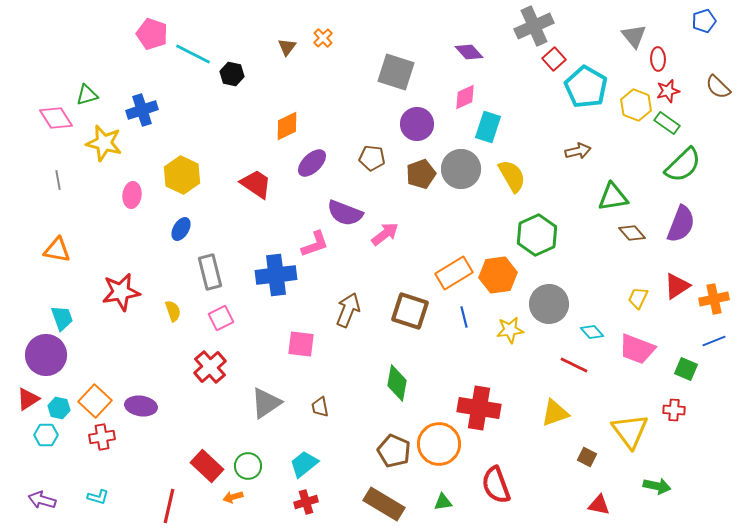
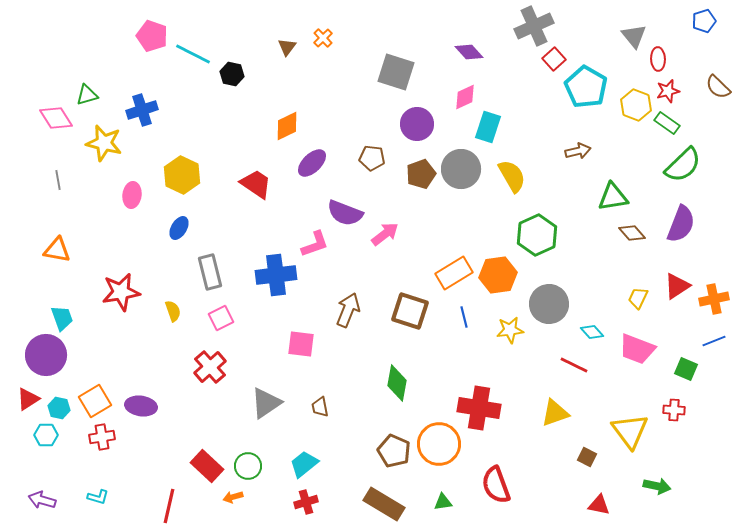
pink pentagon at (152, 34): moved 2 px down
blue ellipse at (181, 229): moved 2 px left, 1 px up
orange square at (95, 401): rotated 16 degrees clockwise
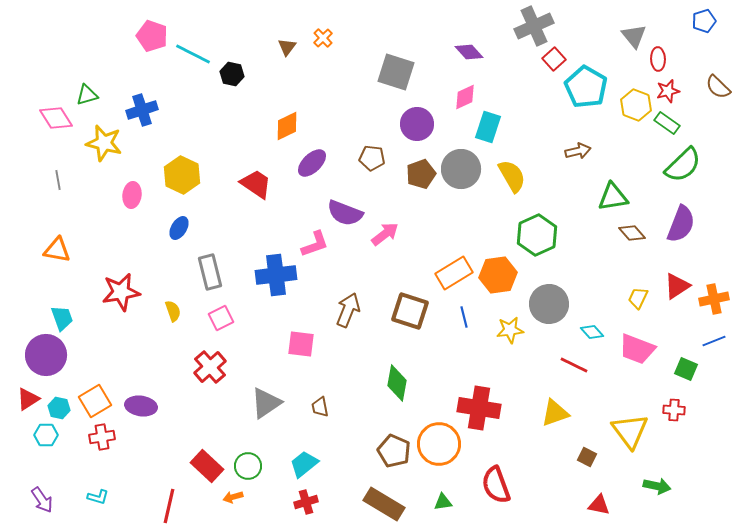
purple arrow at (42, 500): rotated 140 degrees counterclockwise
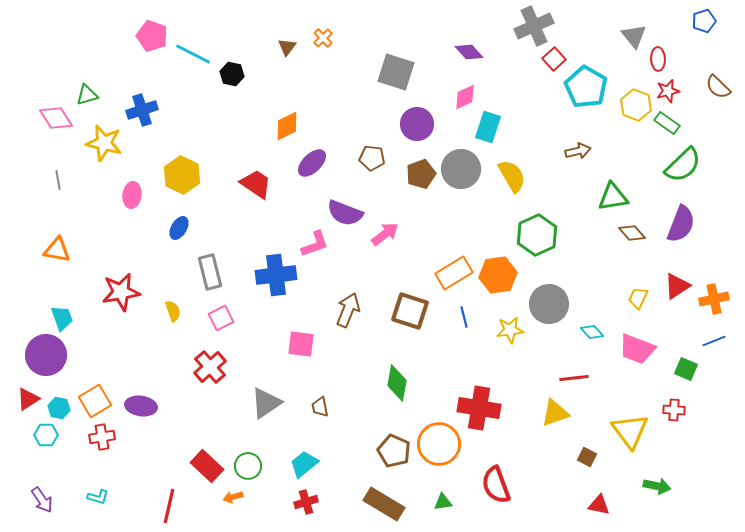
red line at (574, 365): moved 13 px down; rotated 32 degrees counterclockwise
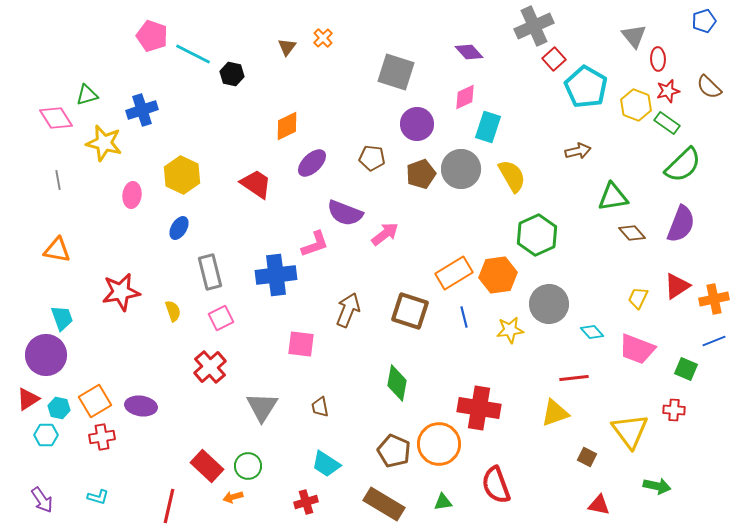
brown semicircle at (718, 87): moved 9 px left
gray triangle at (266, 403): moved 4 px left, 4 px down; rotated 24 degrees counterclockwise
cyan trapezoid at (304, 464): moved 22 px right; rotated 108 degrees counterclockwise
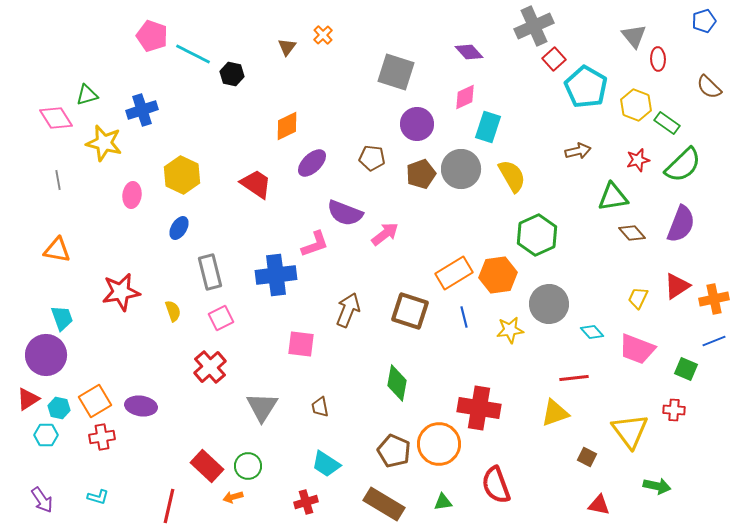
orange cross at (323, 38): moved 3 px up
red star at (668, 91): moved 30 px left, 69 px down
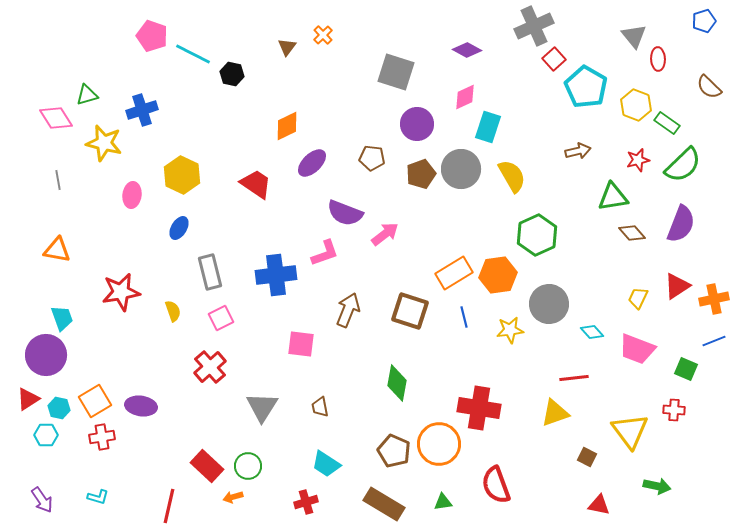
purple diamond at (469, 52): moved 2 px left, 2 px up; rotated 20 degrees counterclockwise
pink L-shape at (315, 244): moved 10 px right, 9 px down
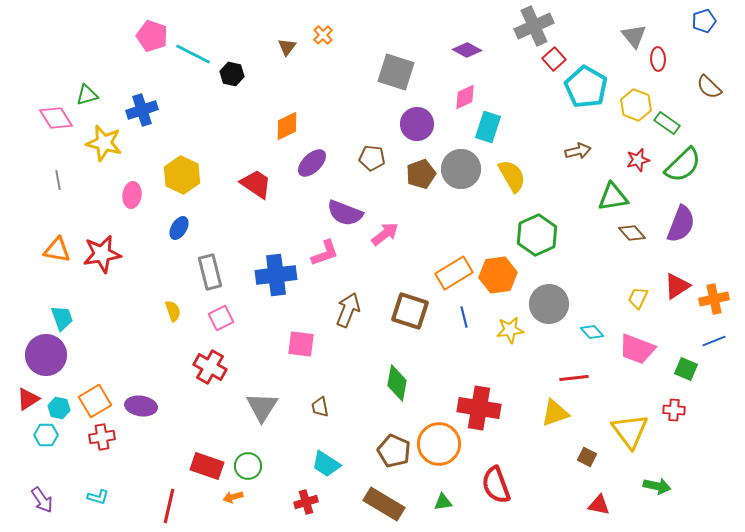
red star at (121, 292): moved 19 px left, 38 px up
red cross at (210, 367): rotated 20 degrees counterclockwise
red rectangle at (207, 466): rotated 24 degrees counterclockwise
